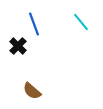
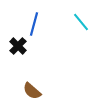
blue line: rotated 35 degrees clockwise
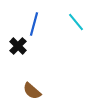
cyan line: moved 5 px left
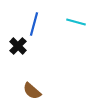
cyan line: rotated 36 degrees counterclockwise
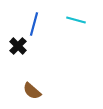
cyan line: moved 2 px up
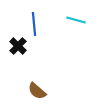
blue line: rotated 20 degrees counterclockwise
brown semicircle: moved 5 px right
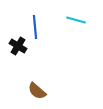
blue line: moved 1 px right, 3 px down
black cross: rotated 12 degrees counterclockwise
